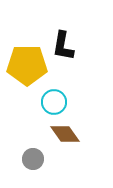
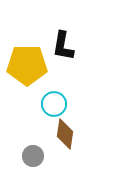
cyan circle: moved 2 px down
brown diamond: rotated 44 degrees clockwise
gray circle: moved 3 px up
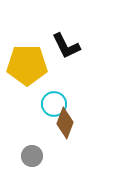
black L-shape: moved 3 px right; rotated 36 degrees counterclockwise
brown diamond: moved 11 px up; rotated 12 degrees clockwise
gray circle: moved 1 px left
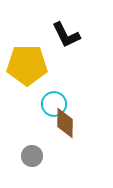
black L-shape: moved 11 px up
brown diamond: rotated 20 degrees counterclockwise
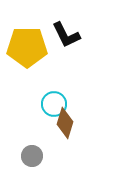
yellow pentagon: moved 18 px up
brown diamond: rotated 16 degrees clockwise
